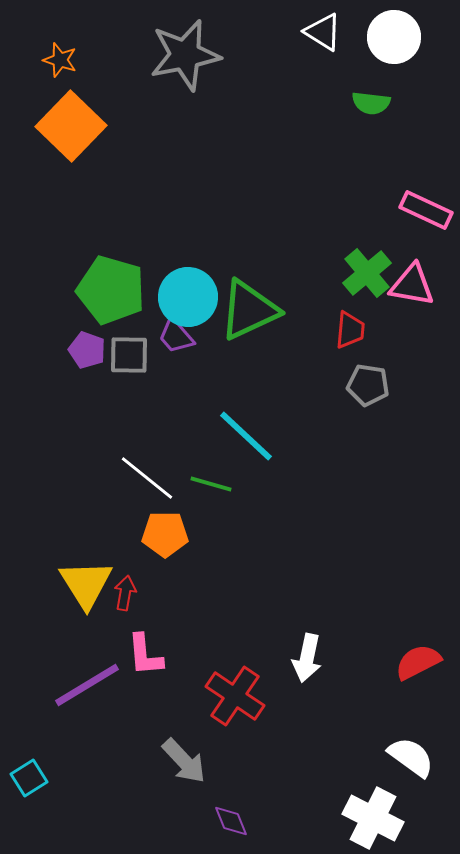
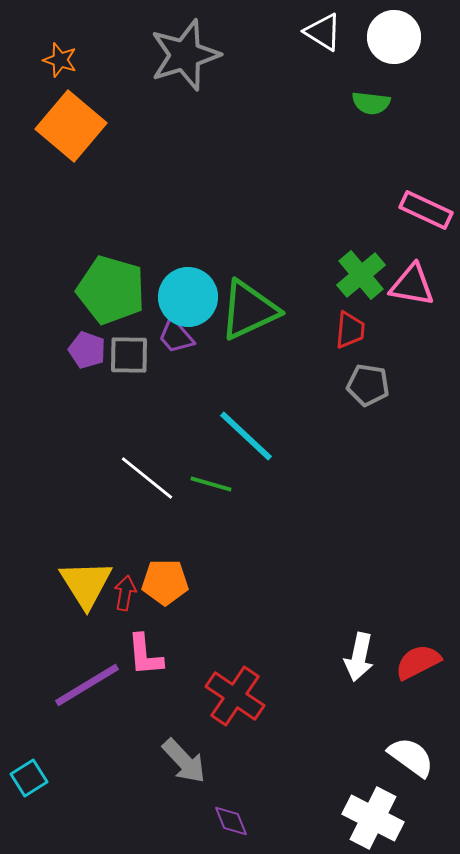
gray star: rotated 6 degrees counterclockwise
orange square: rotated 4 degrees counterclockwise
green cross: moved 6 px left, 2 px down
orange pentagon: moved 48 px down
white arrow: moved 52 px right, 1 px up
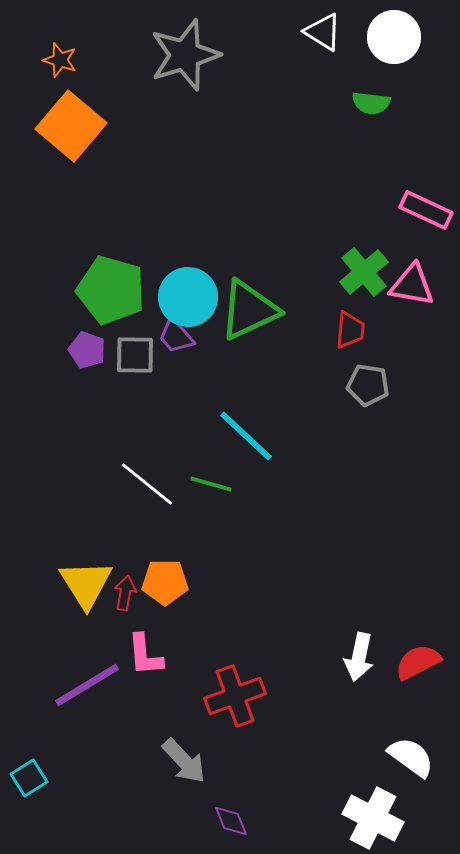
green cross: moved 3 px right, 3 px up
gray square: moved 6 px right
white line: moved 6 px down
red cross: rotated 36 degrees clockwise
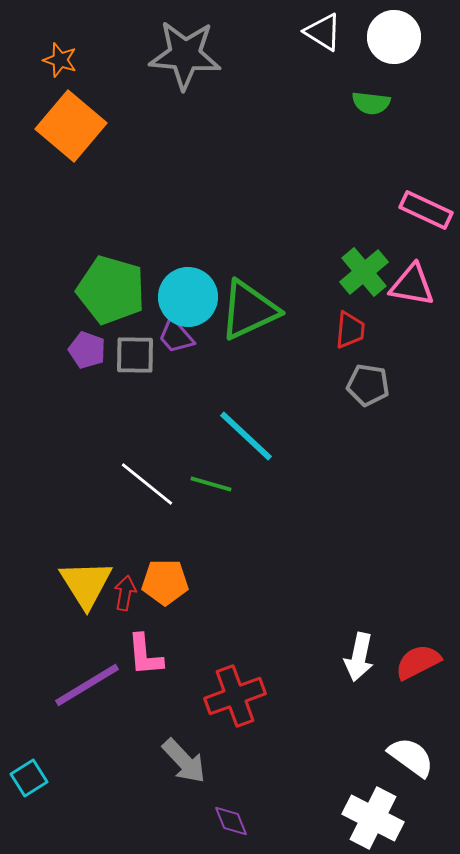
gray star: rotated 22 degrees clockwise
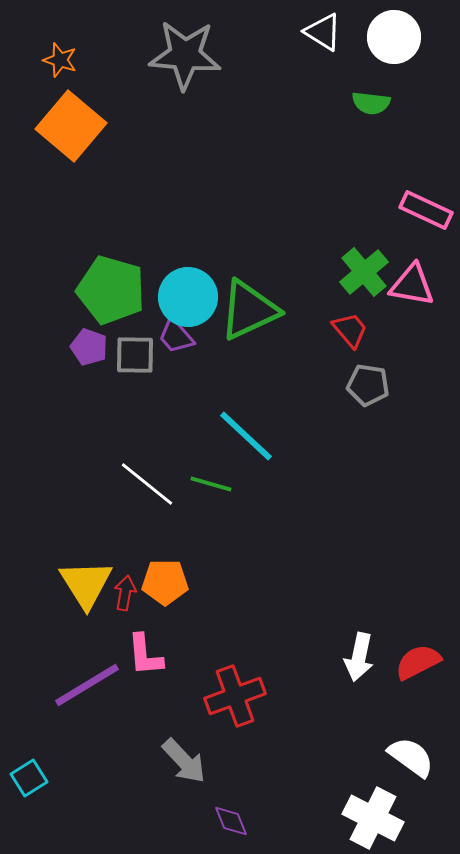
red trapezoid: rotated 45 degrees counterclockwise
purple pentagon: moved 2 px right, 3 px up
